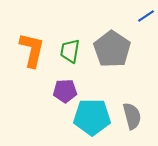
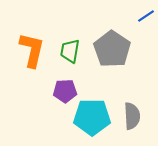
gray semicircle: rotated 12 degrees clockwise
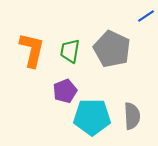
gray pentagon: rotated 9 degrees counterclockwise
purple pentagon: rotated 20 degrees counterclockwise
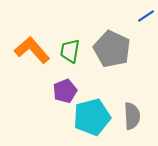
orange L-shape: rotated 54 degrees counterclockwise
cyan pentagon: rotated 15 degrees counterclockwise
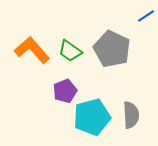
green trapezoid: rotated 65 degrees counterclockwise
gray semicircle: moved 1 px left, 1 px up
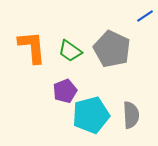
blue line: moved 1 px left
orange L-shape: moved 3 px up; rotated 36 degrees clockwise
cyan pentagon: moved 1 px left, 2 px up
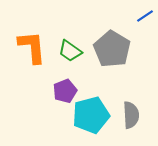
gray pentagon: rotated 6 degrees clockwise
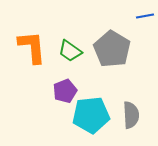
blue line: rotated 24 degrees clockwise
cyan pentagon: rotated 9 degrees clockwise
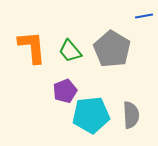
blue line: moved 1 px left
green trapezoid: rotated 15 degrees clockwise
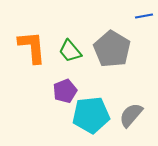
gray semicircle: rotated 136 degrees counterclockwise
